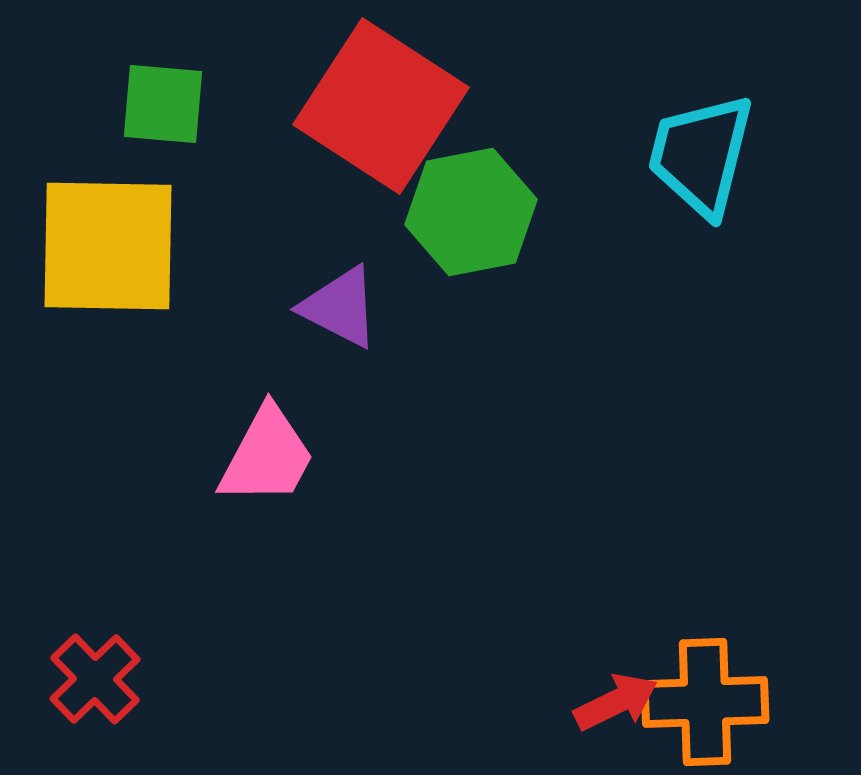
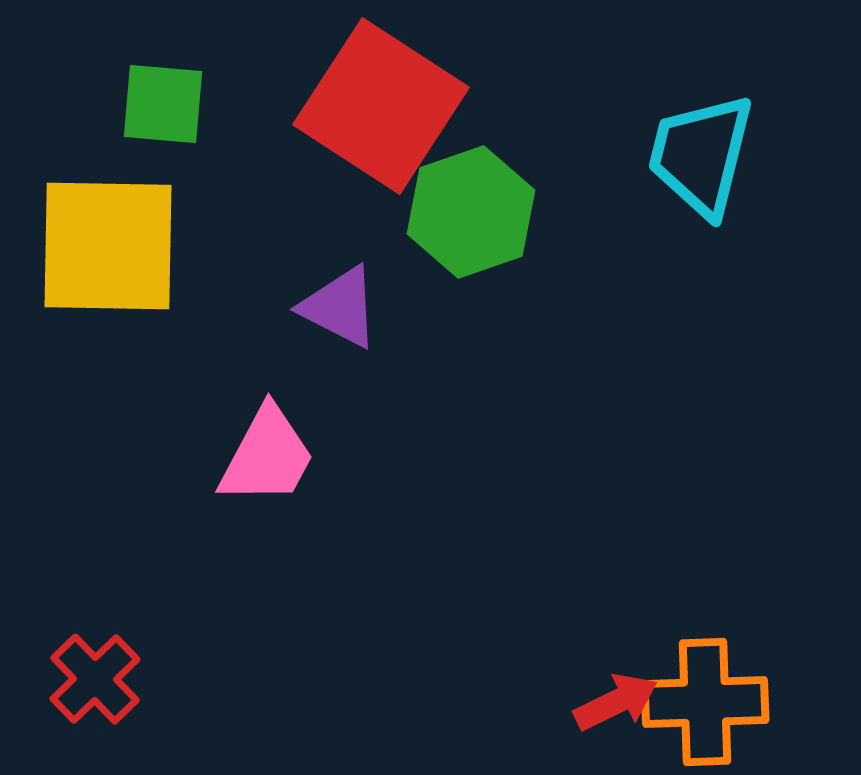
green hexagon: rotated 8 degrees counterclockwise
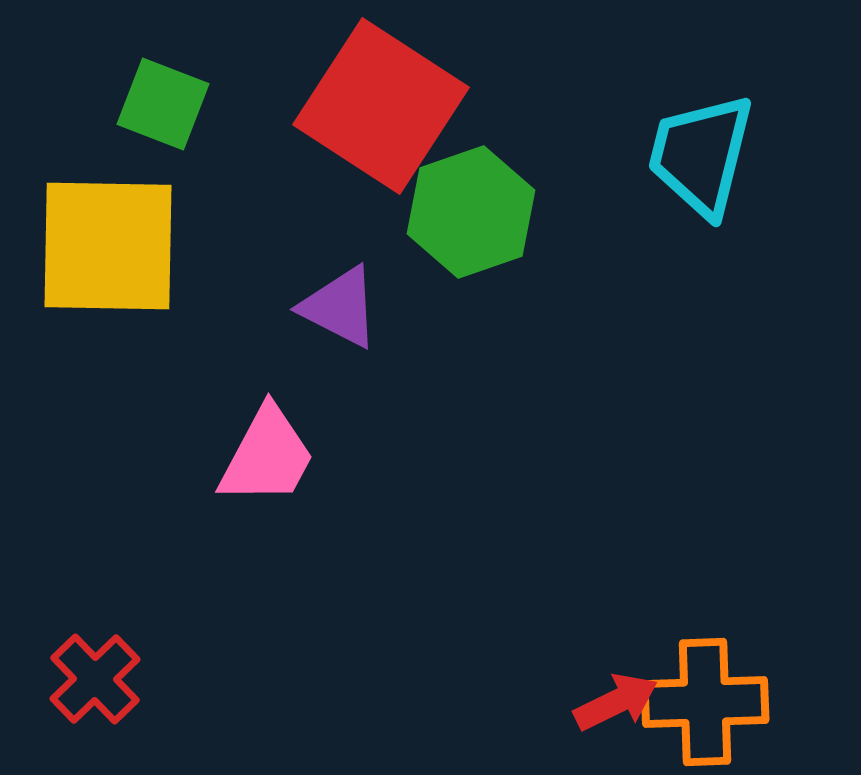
green square: rotated 16 degrees clockwise
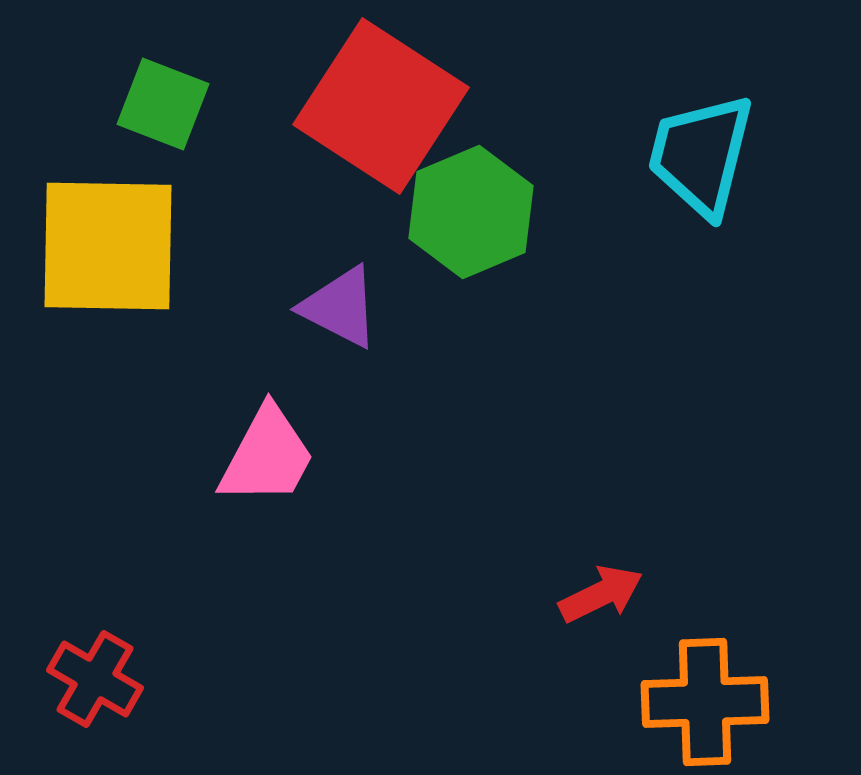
green hexagon: rotated 4 degrees counterclockwise
red cross: rotated 16 degrees counterclockwise
red arrow: moved 15 px left, 108 px up
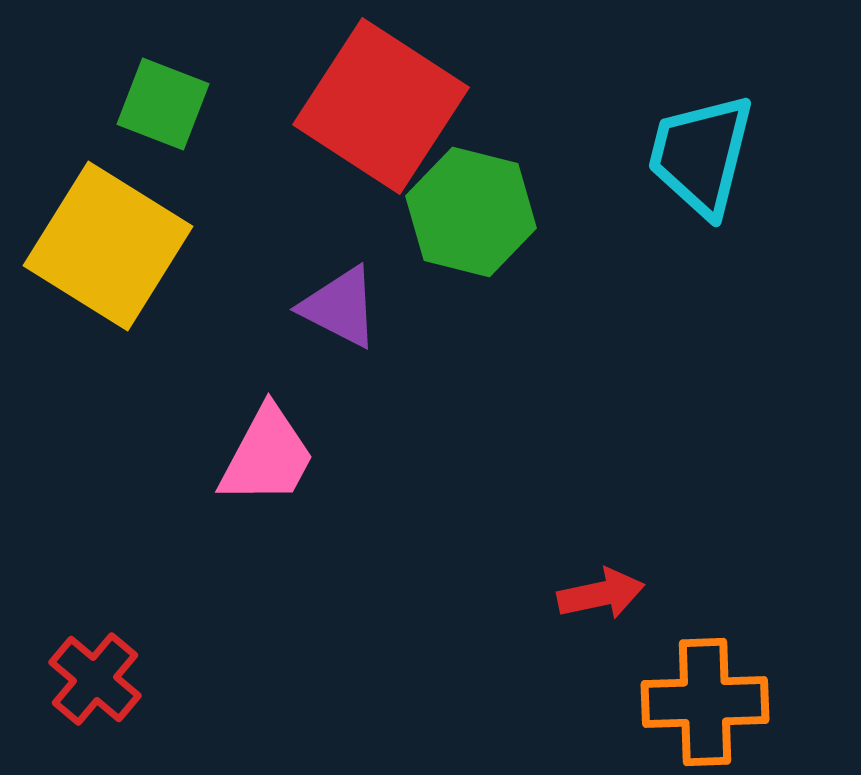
green hexagon: rotated 23 degrees counterclockwise
yellow square: rotated 31 degrees clockwise
red arrow: rotated 14 degrees clockwise
red cross: rotated 10 degrees clockwise
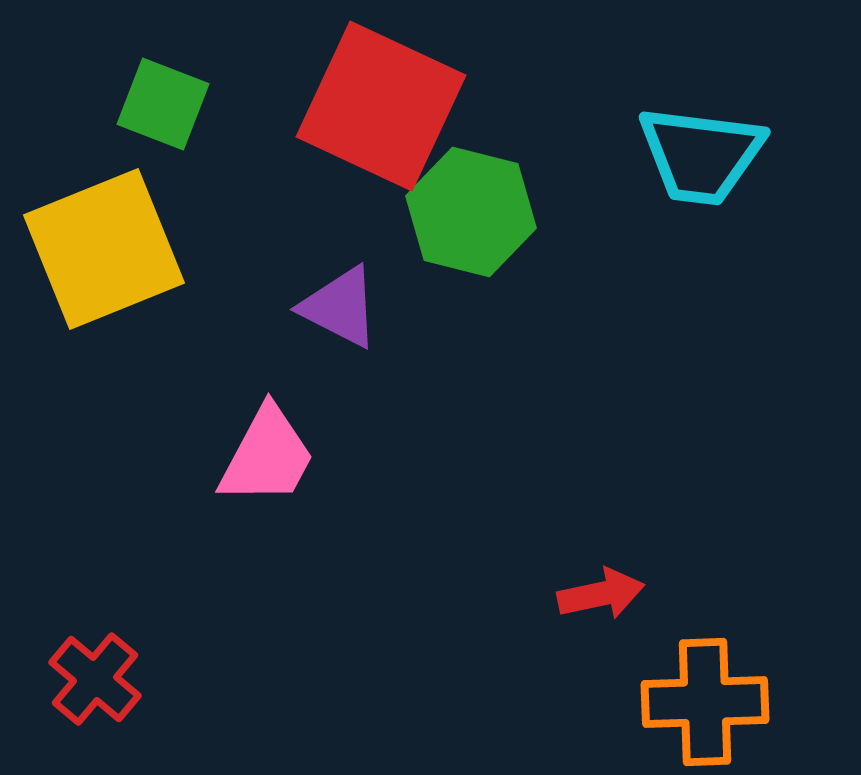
red square: rotated 8 degrees counterclockwise
cyan trapezoid: rotated 97 degrees counterclockwise
yellow square: moved 4 px left, 3 px down; rotated 36 degrees clockwise
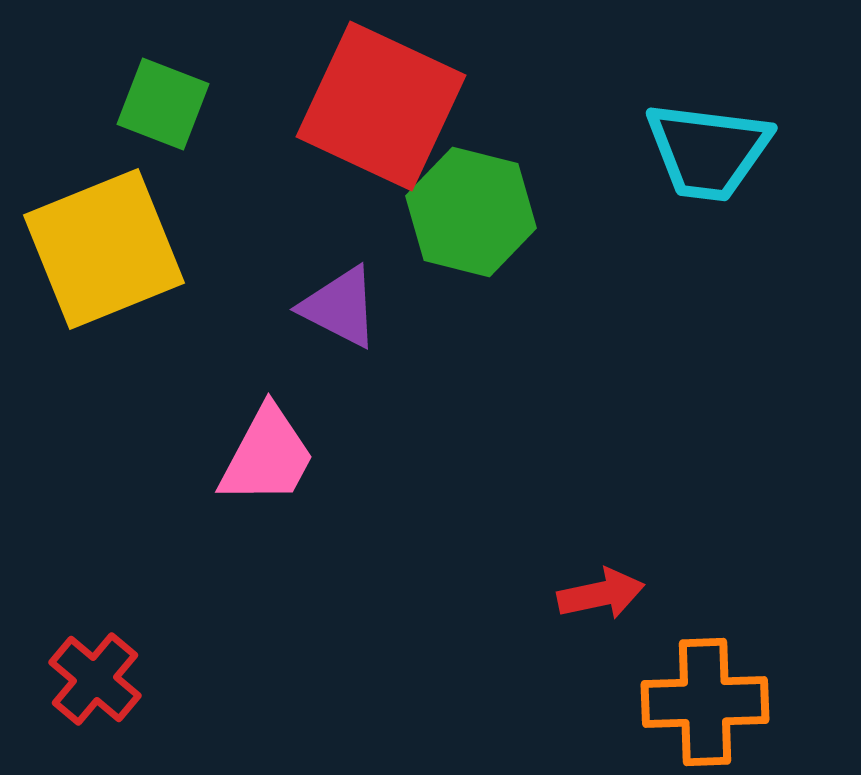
cyan trapezoid: moved 7 px right, 4 px up
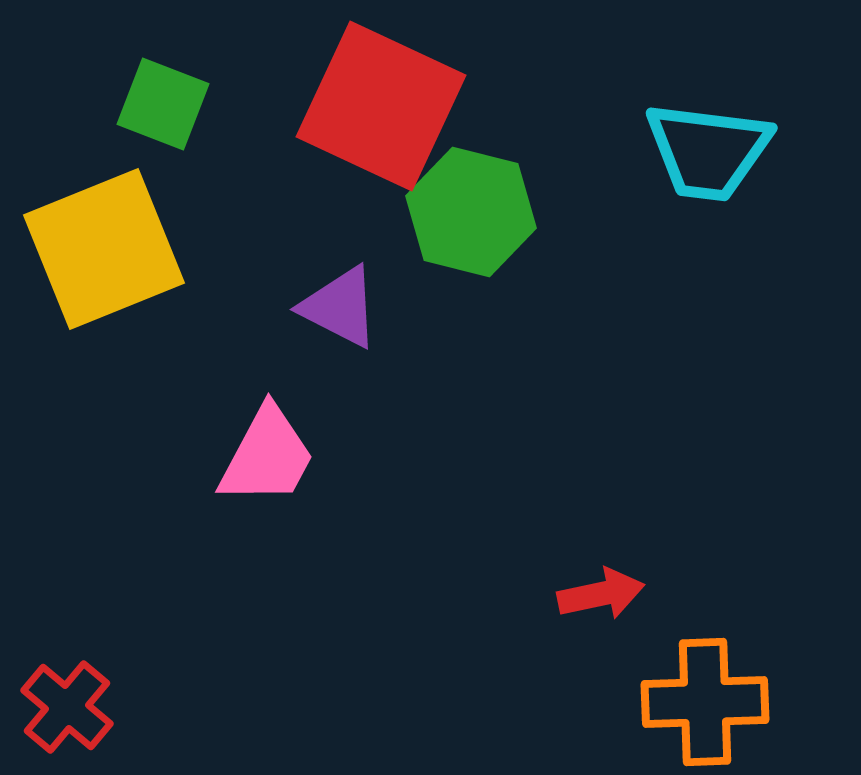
red cross: moved 28 px left, 28 px down
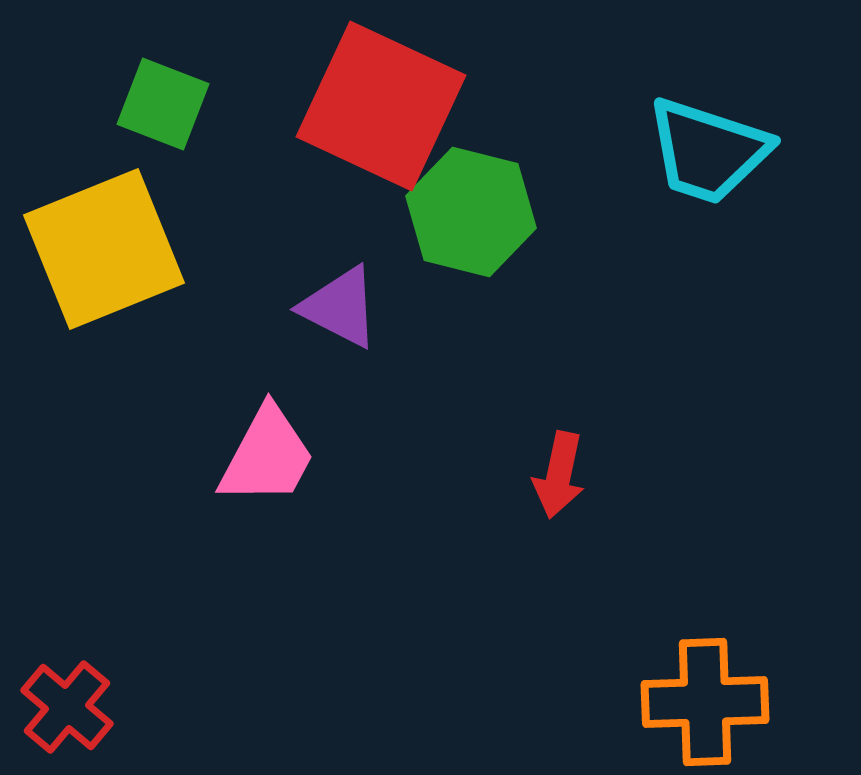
cyan trapezoid: rotated 11 degrees clockwise
red arrow: moved 42 px left, 119 px up; rotated 114 degrees clockwise
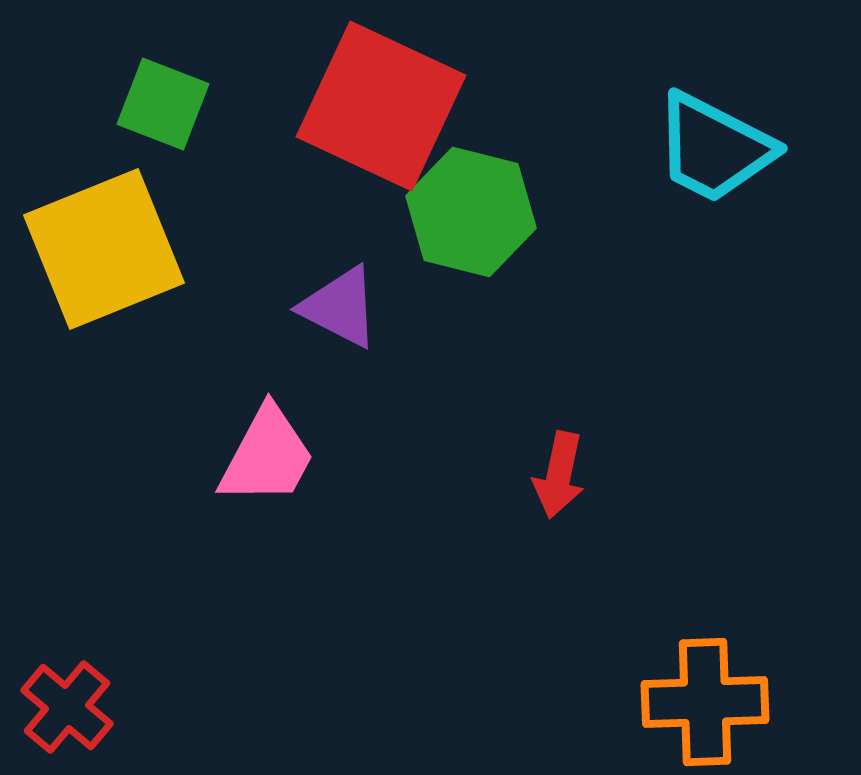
cyan trapezoid: moved 6 px right, 3 px up; rotated 9 degrees clockwise
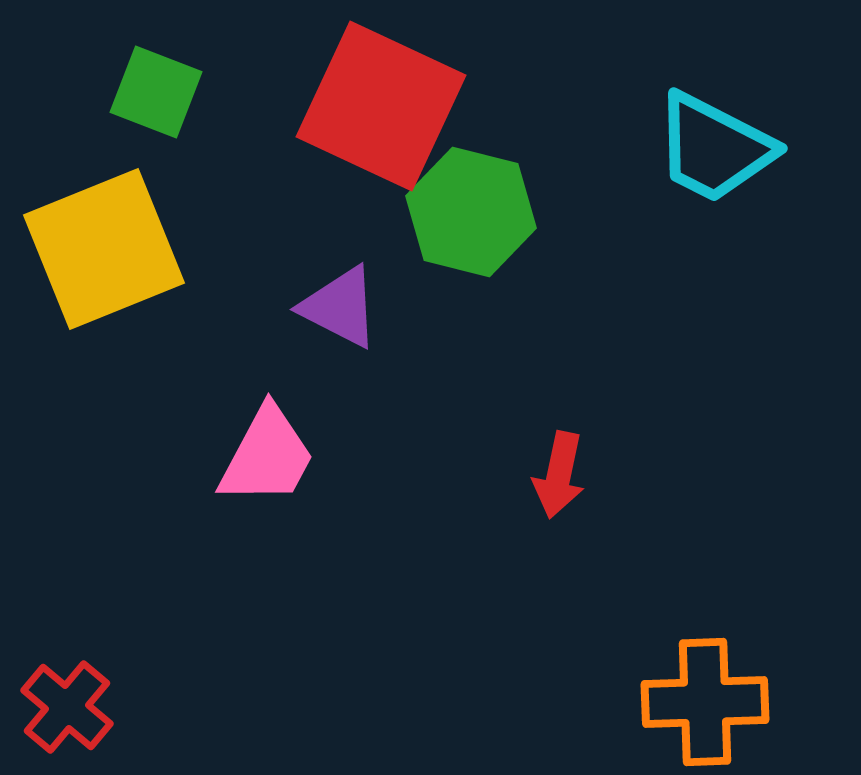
green square: moved 7 px left, 12 px up
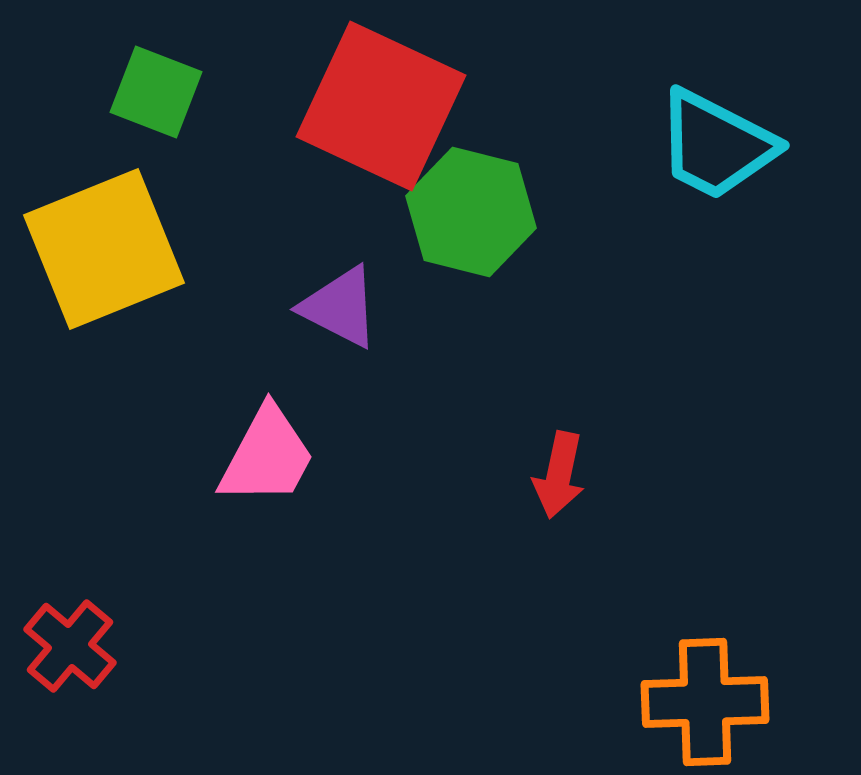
cyan trapezoid: moved 2 px right, 3 px up
red cross: moved 3 px right, 61 px up
